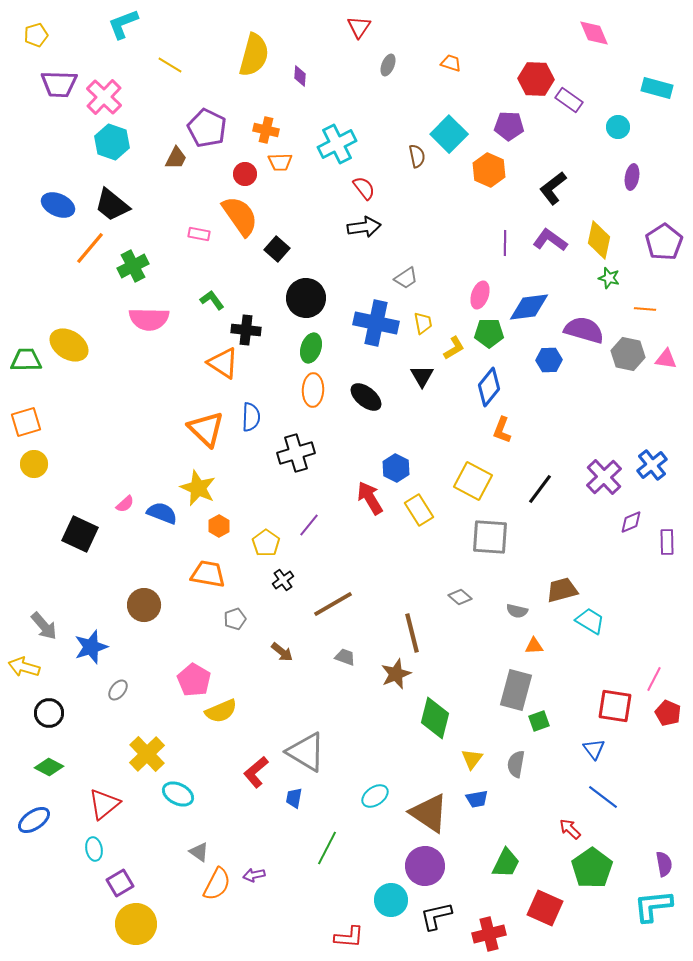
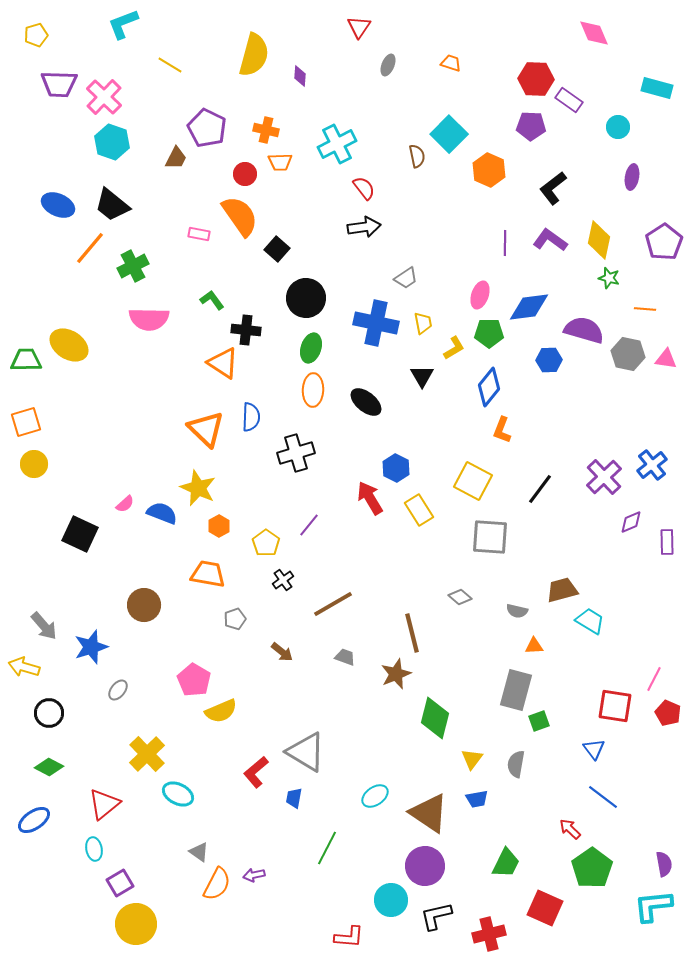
purple pentagon at (509, 126): moved 22 px right
black ellipse at (366, 397): moved 5 px down
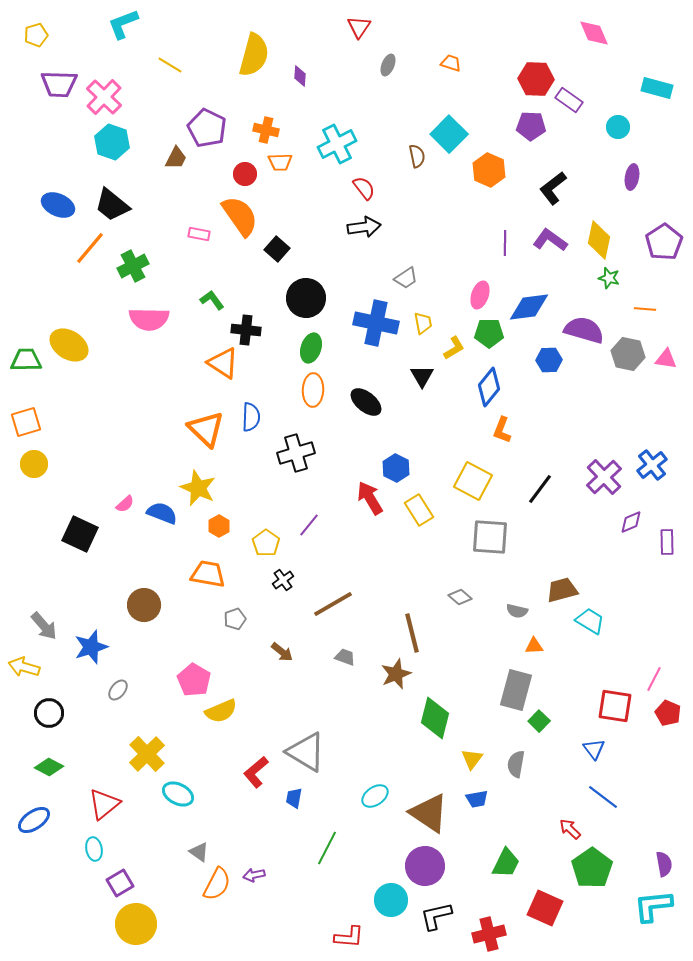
green square at (539, 721): rotated 25 degrees counterclockwise
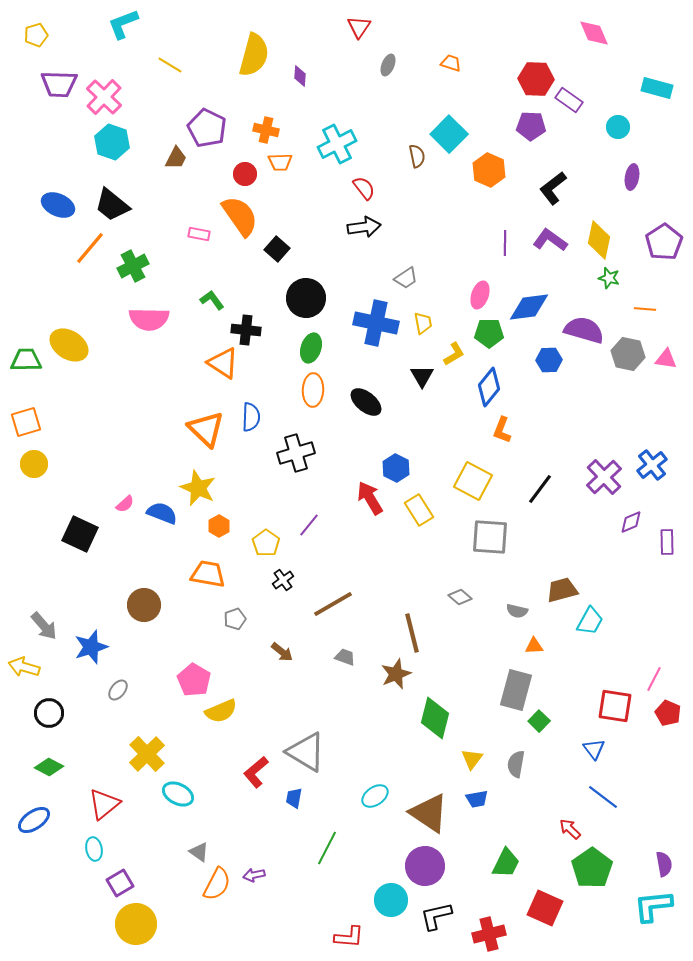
yellow L-shape at (454, 348): moved 6 px down
cyan trapezoid at (590, 621): rotated 88 degrees clockwise
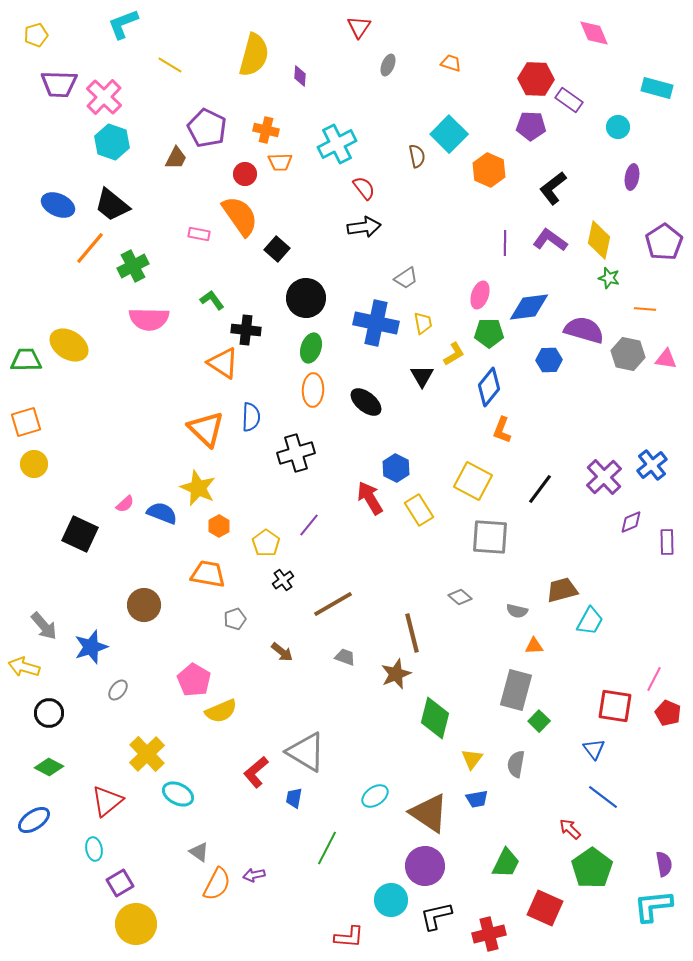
red triangle at (104, 804): moved 3 px right, 3 px up
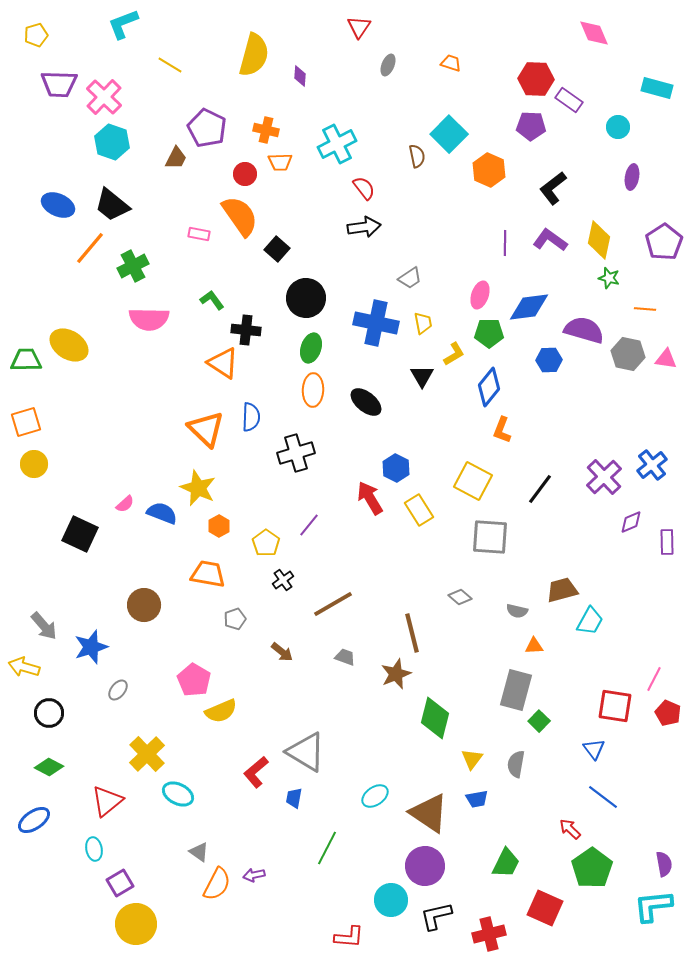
gray trapezoid at (406, 278): moved 4 px right
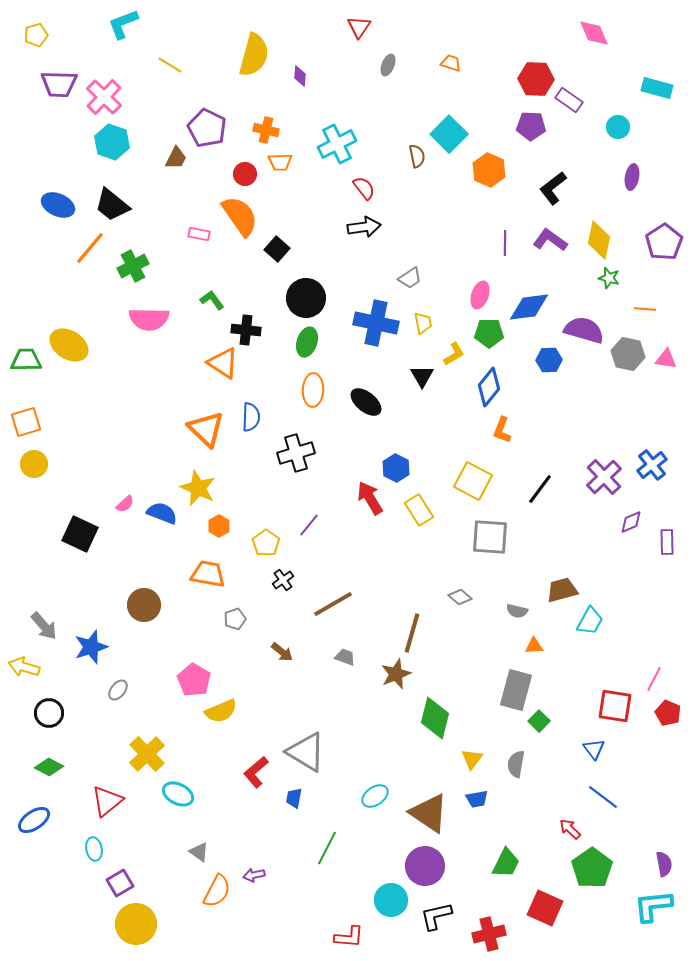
green ellipse at (311, 348): moved 4 px left, 6 px up
brown line at (412, 633): rotated 30 degrees clockwise
orange semicircle at (217, 884): moved 7 px down
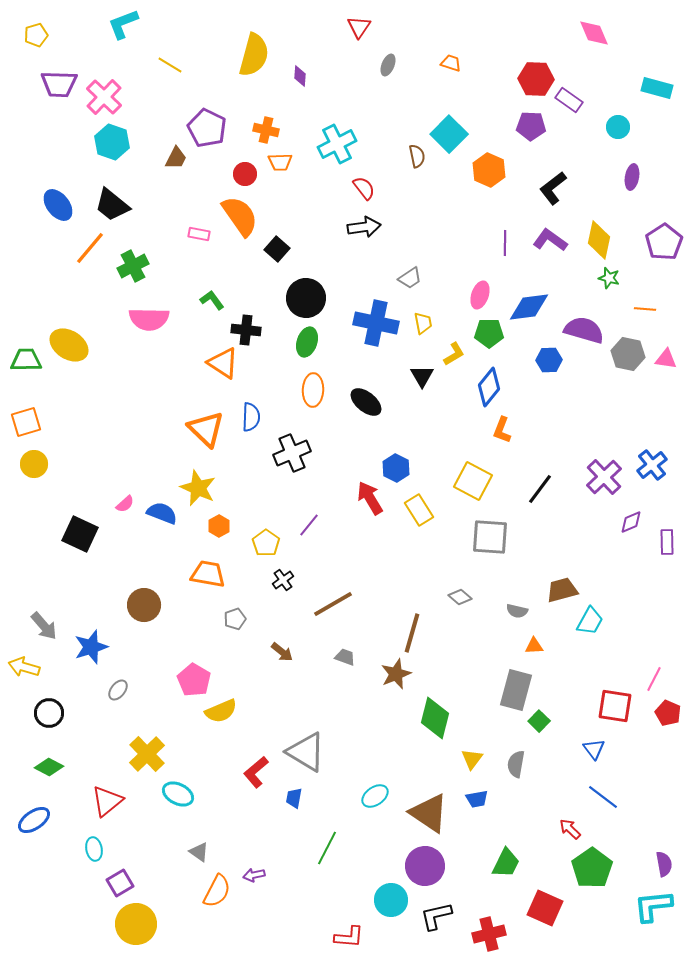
blue ellipse at (58, 205): rotated 28 degrees clockwise
black cross at (296, 453): moved 4 px left; rotated 6 degrees counterclockwise
